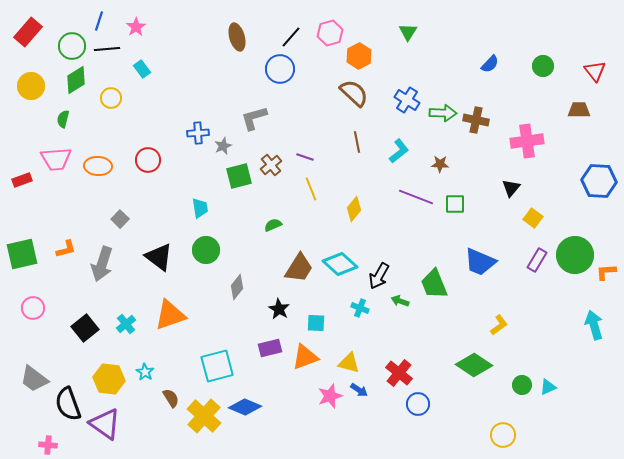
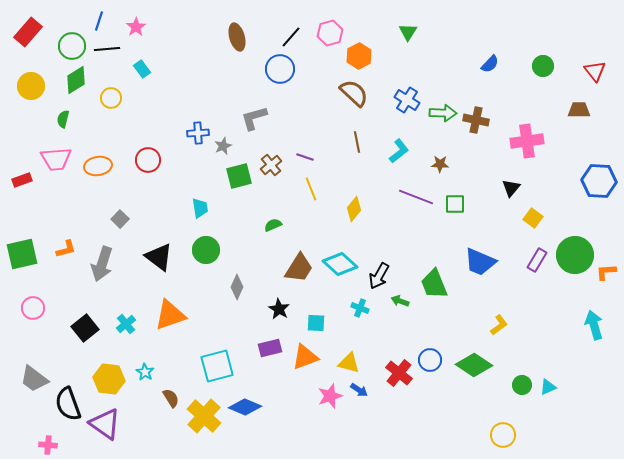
orange ellipse at (98, 166): rotated 12 degrees counterclockwise
gray diamond at (237, 287): rotated 15 degrees counterclockwise
blue circle at (418, 404): moved 12 px right, 44 px up
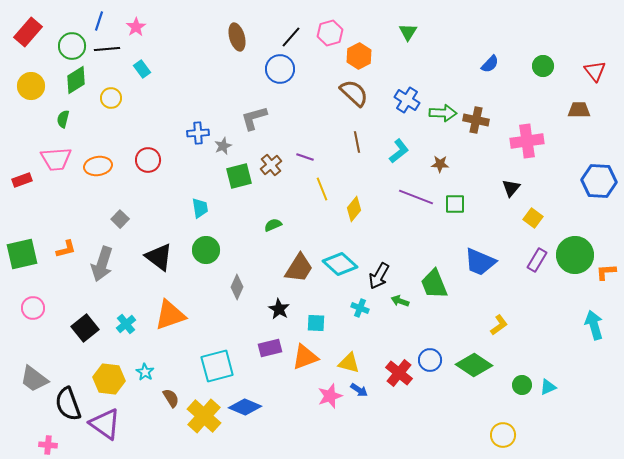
yellow line at (311, 189): moved 11 px right
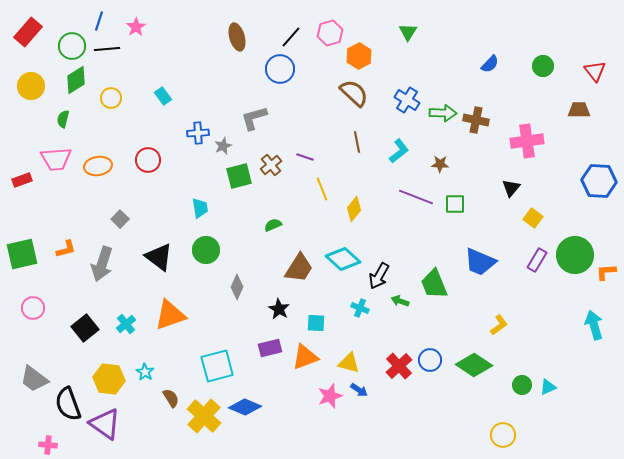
cyan rectangle at (142, 69): moved 21 px right, 27 px down
cyan diamond at (340, 264): moved 3 px right, 5 px up
red cross at (399, 373): moved 7 px up; rotated 8 degrees clockwise
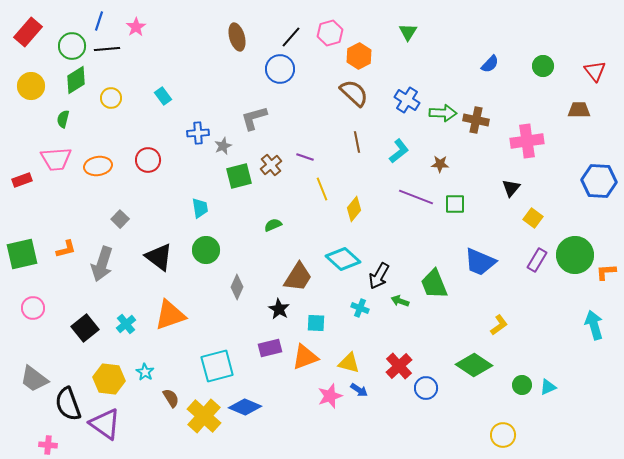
brown trapezoid at (299, 268): moved 1 px left, 9 px down
blue circle at (430, 360): moved 4 px left, 28 px down
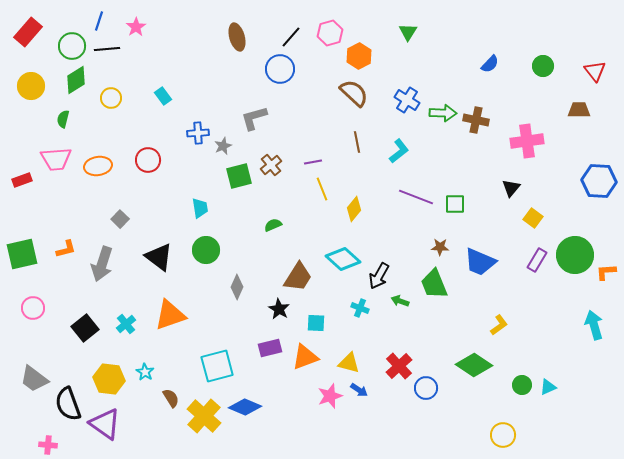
purple line at (305, 157): moved 8 px right, 5 px down; rotated 30 degrees counterclockwise
brown star at (440, 164): moved 83 px down
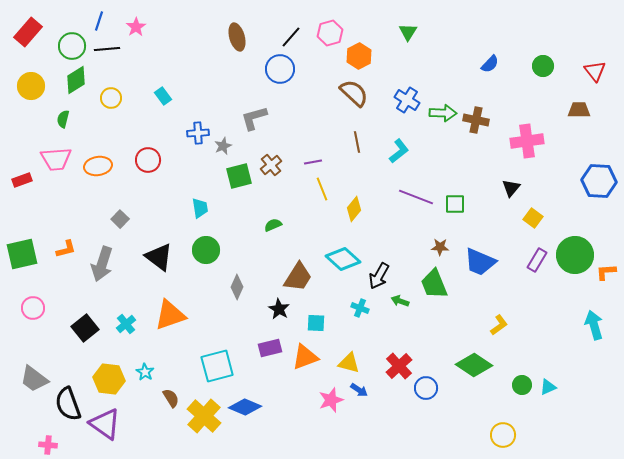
pink star at (330, 396): moved 1 px right, 4 px down
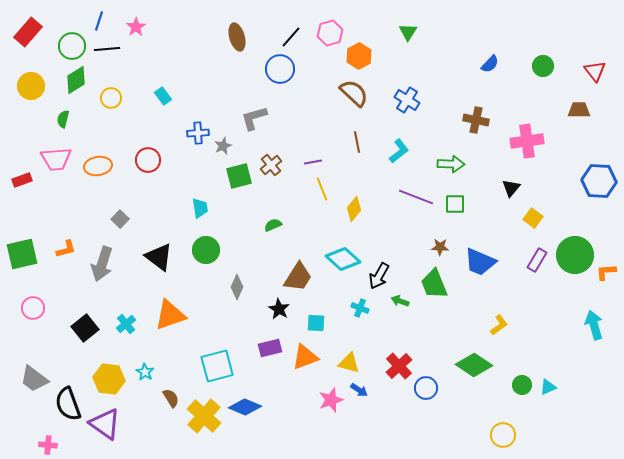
green arrow at (443, 113): moved 8 px right, 51 px down
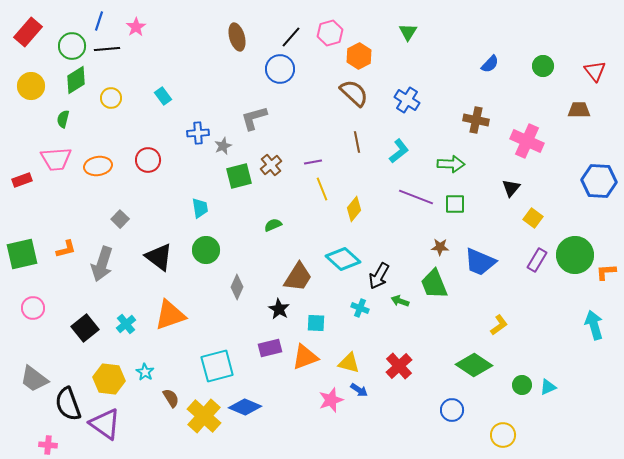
pink cross at (527, 141): rotated 32 degrees clockwise
blue circle at (426, 388): moved 26 px right, 22 px down
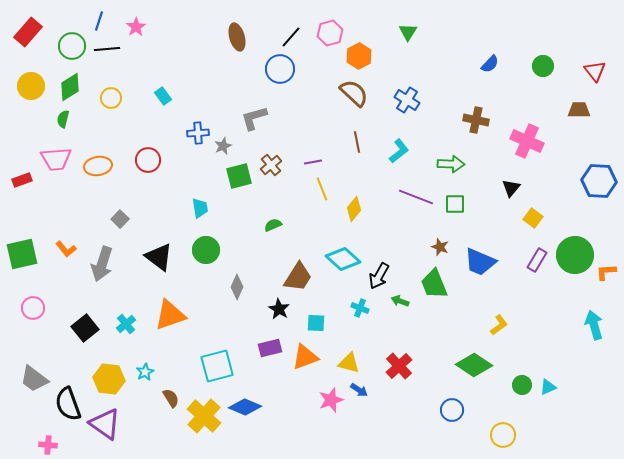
green diamond at (76, 80): moved 6 px left, 7 px down
brown star at (440, 247): rotated 18 degrees clockwise
orange L-shape at (66, 249): rotated 65 degrees clockwise
cyan star at (145, 372): rotated 12 degrees clockwise
